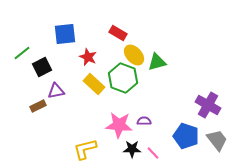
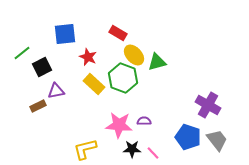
blue pentagon: moved 2 px right, 1 px down
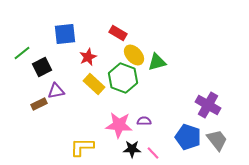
red star: rotated 24 degrees clockwise
brown rectangle: moved 1 px right, 2 px up
yellow L-shape: moved 3 px left, 2 px up; rotated 15 degrees clockwise
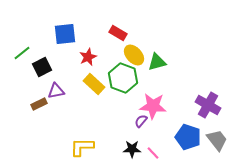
purple semicircle: moved 3 px left; rotated 48 degrees counterclockwise
pink star: moved 34 px right, 19 px up
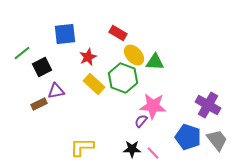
green triangle: moved 2 px left; rotated 18 degrees clockwise
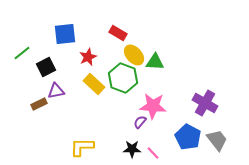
black square: moved 4 px right
purple cross: moved 3 px left, 2 px up
purple semicircle: moved 1 px left, 1 px down
blue pentagon: rotated 10 degrees clockwise
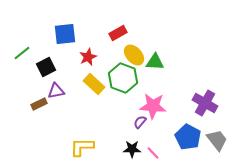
red rectangle: rotated 60 degrees counterclockwise
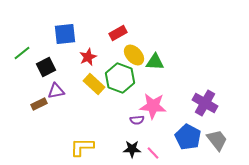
green hexagon: moved 3 px left
purple semicircle: moved 3 px left, 2 px up; rotated 136 degrees counterclockwise
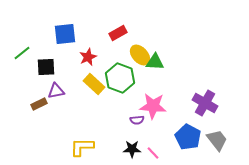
yellow ellipse: moved 6 px right
black square: rotated 24 degrees clockwise
